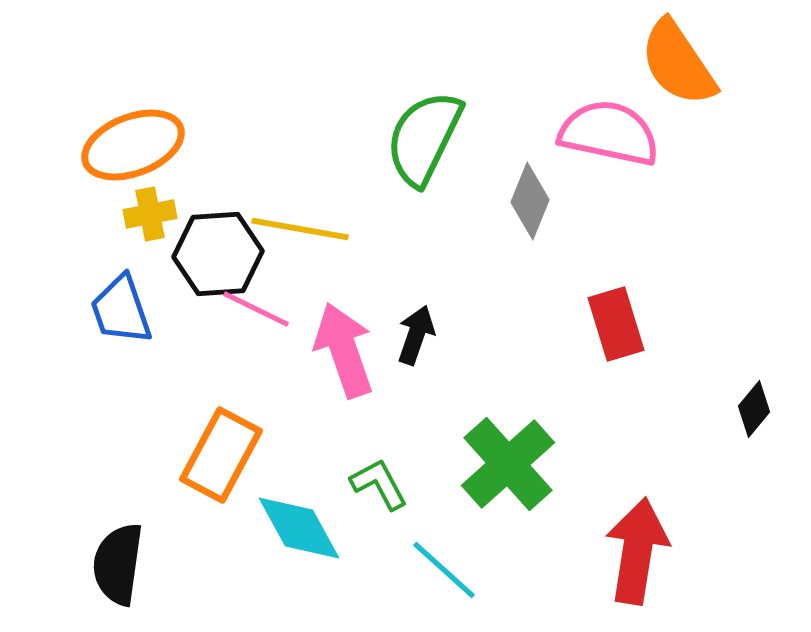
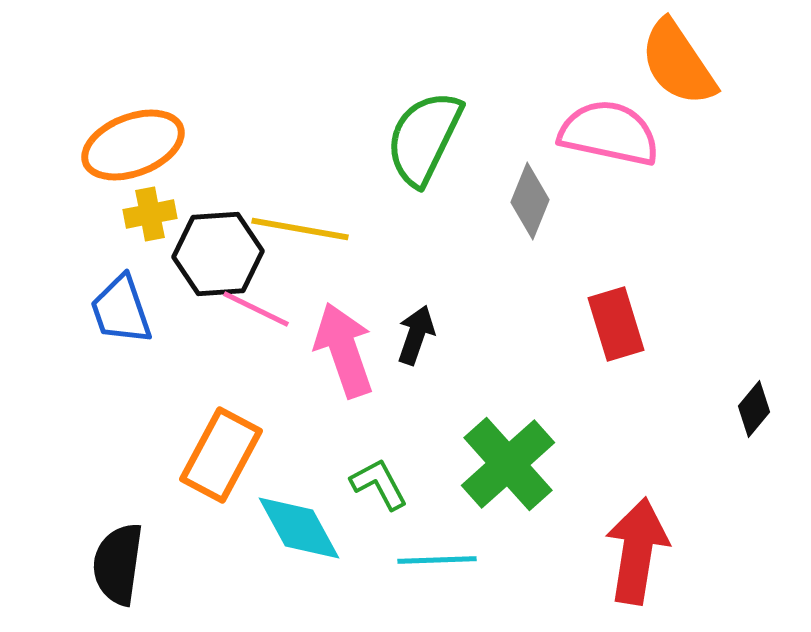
cyan line: moved 7 px left, 10 px up; rotated 44 degrees counterclockwise
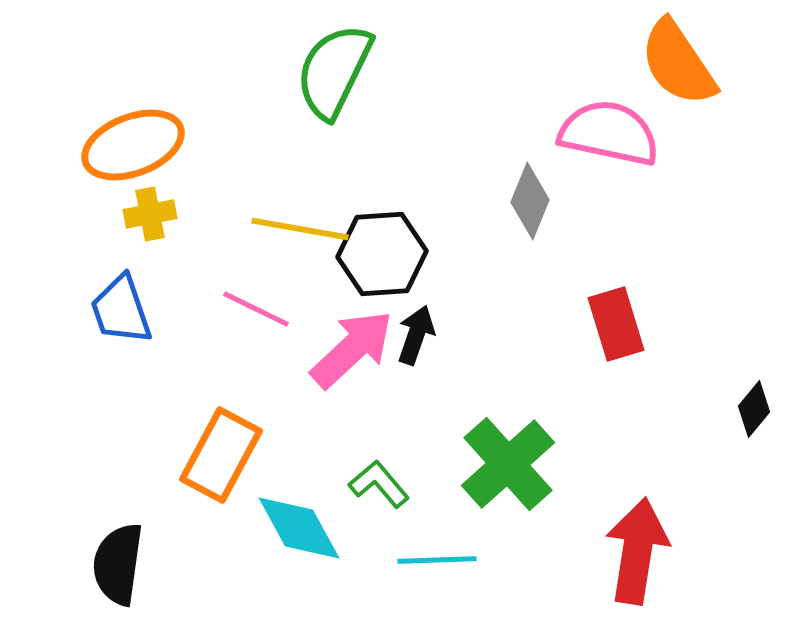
green semicircle: moved 90 px left, 67 px up
black hexagon: moved 164 px right
pink arrow: moved 8 px right, 1 px up; rotated 66 degrees clockwise
green L-shape: rotated 12 degrees counterclockwise
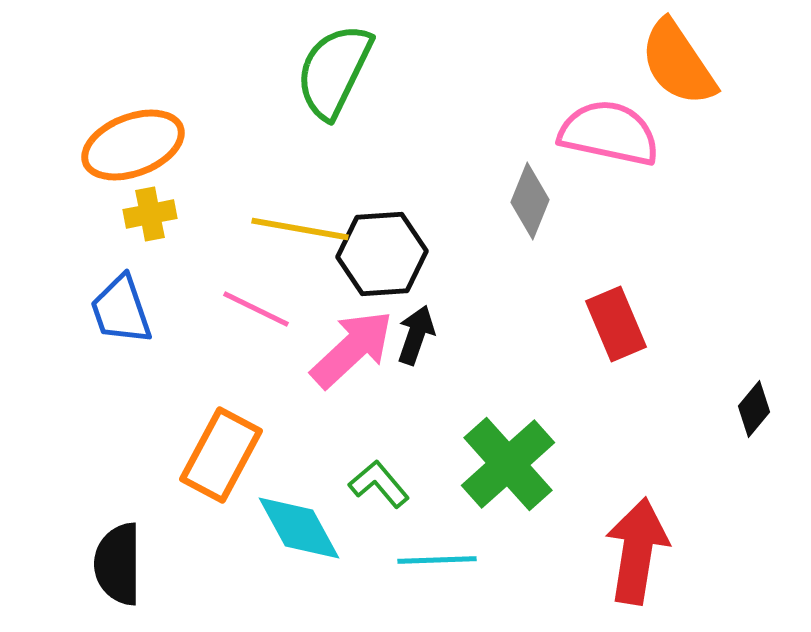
red rectangle: rotated 6 degrees counterclockwise
black semicircle: rotated 8 degrees counterclockwise
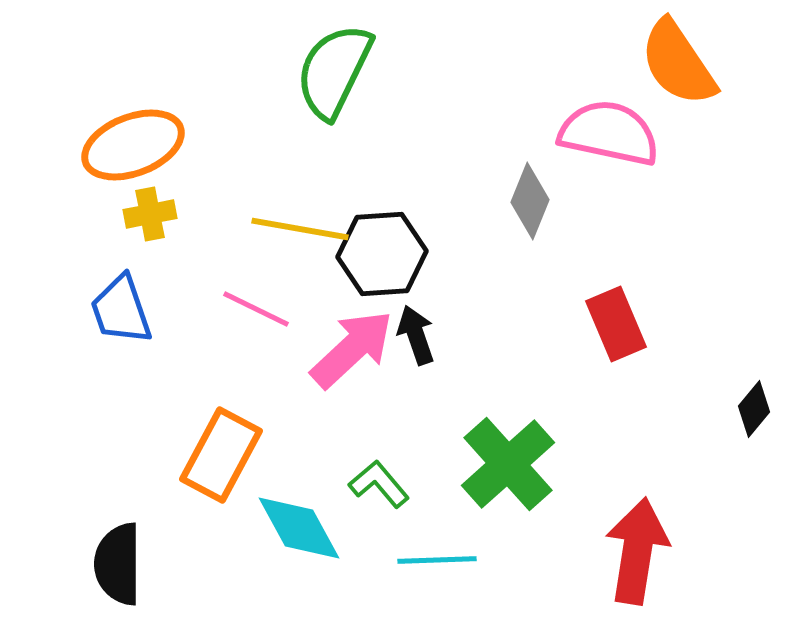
black arrow: rotated 38 degrees counterclockwise
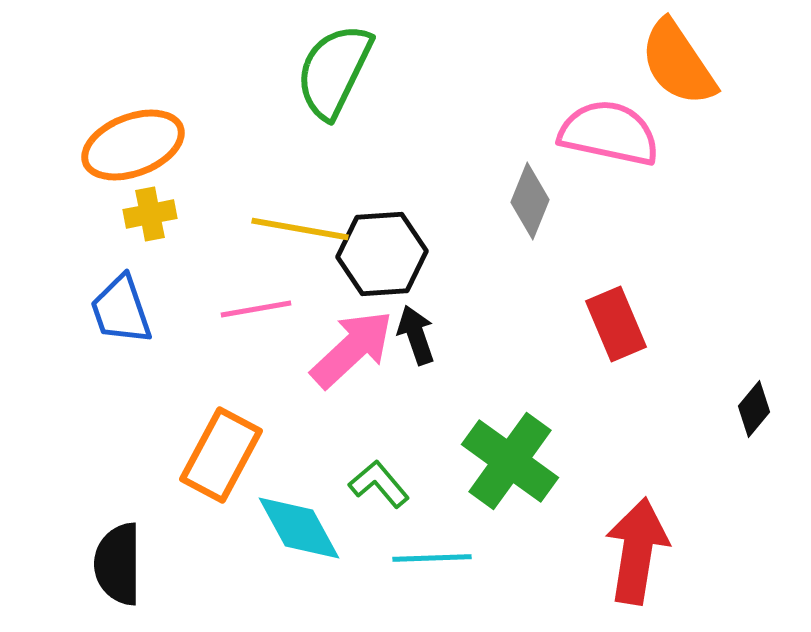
pink line: rotated 36 degrees counterclockwise
green cross: moved 2 px right, 3 px up; rotated 12 degrees counterclockwise
cyan line: moved 5 px left, 2 px up
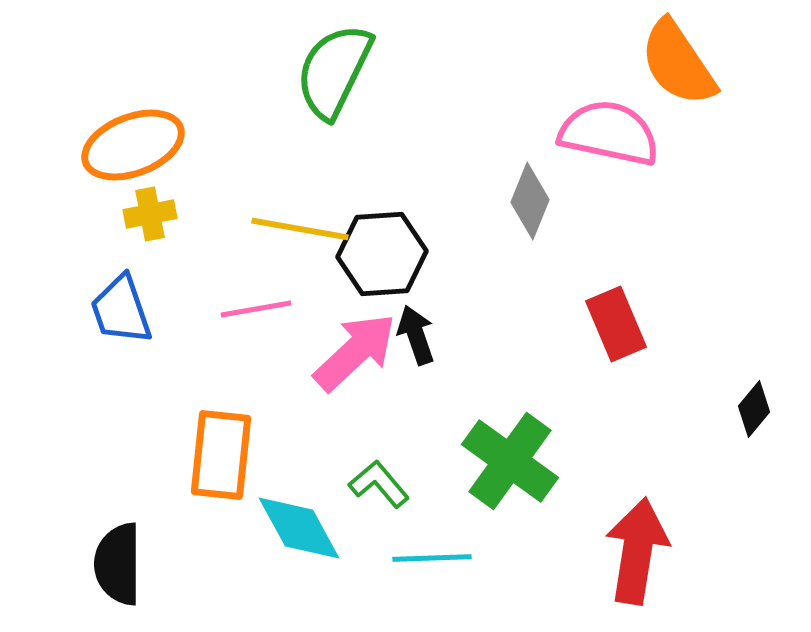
pink arrow: moved 3 px right, 3 px down
orange rectangle: rotated 22 degrees counterclockwise
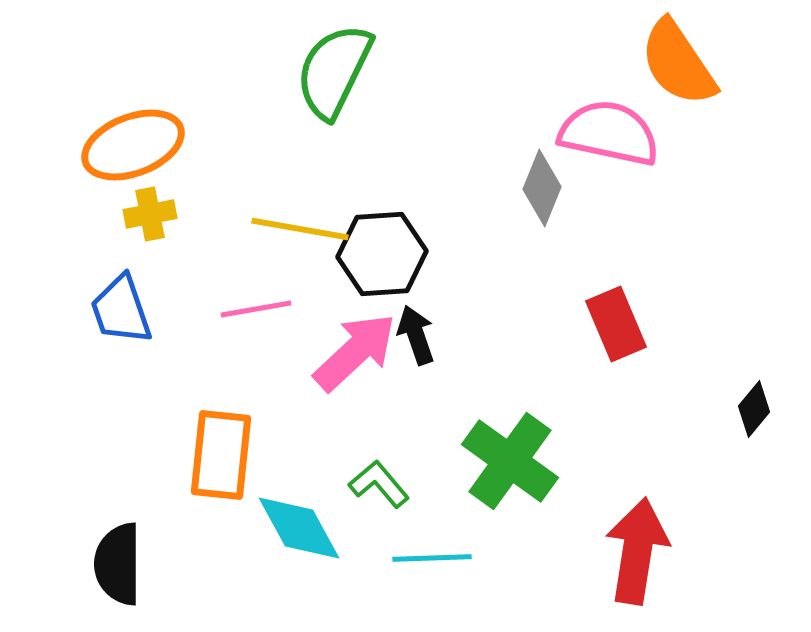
gray diamond: moved 12 px right, 13 px up
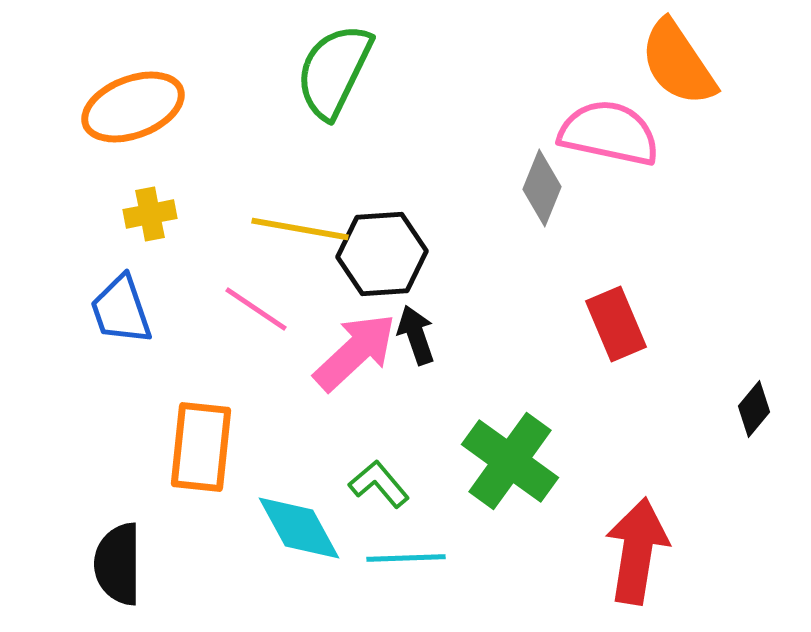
orange ellipse: moved 38 px up
pink line: rotated 44 degrees clockwise
orange rectangle: moved 20 px left, 8 px up
cyan line: moved 26 px left
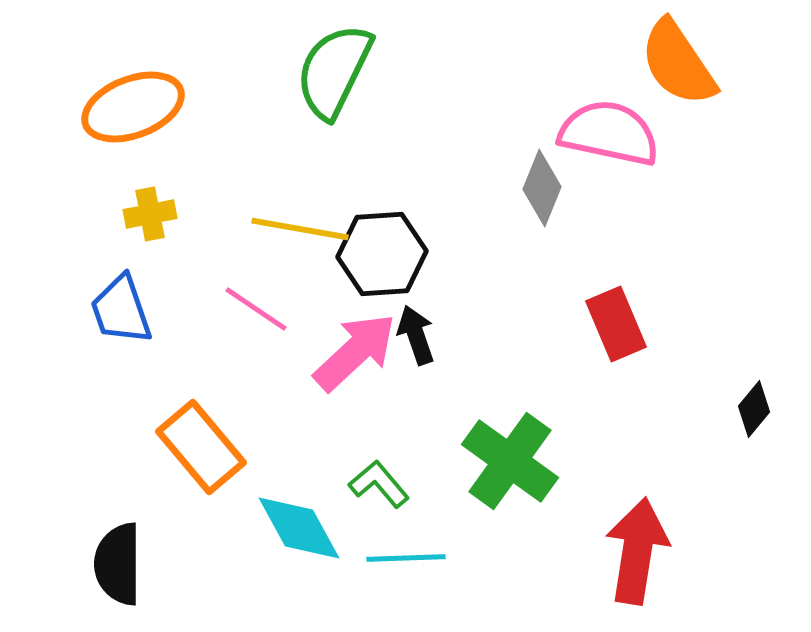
orange rectangle: rotated 46 degrees counterclockwise
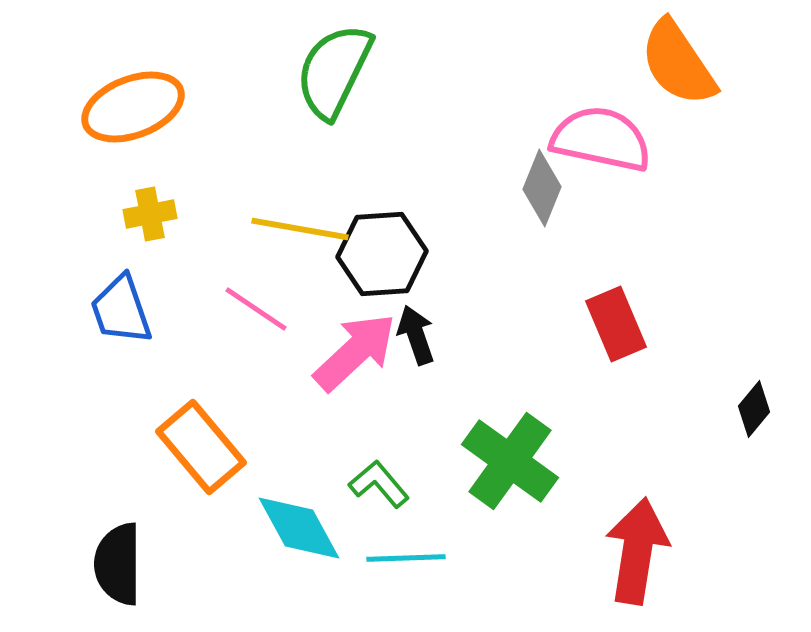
pink semicircle: moved 8 px left, 6 px down
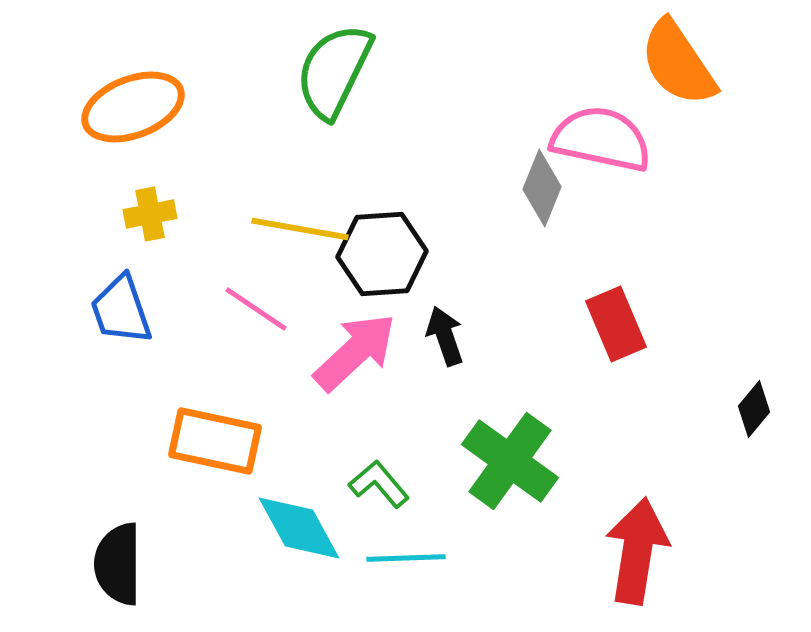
black arrow: moved 29 px right, 1 px down
orange rectangle: moved 14 px right, 6 px up; rotated 38 degrees counterclockwise
